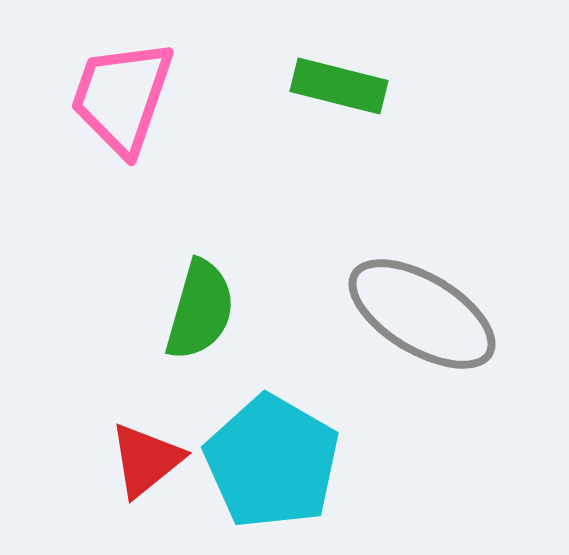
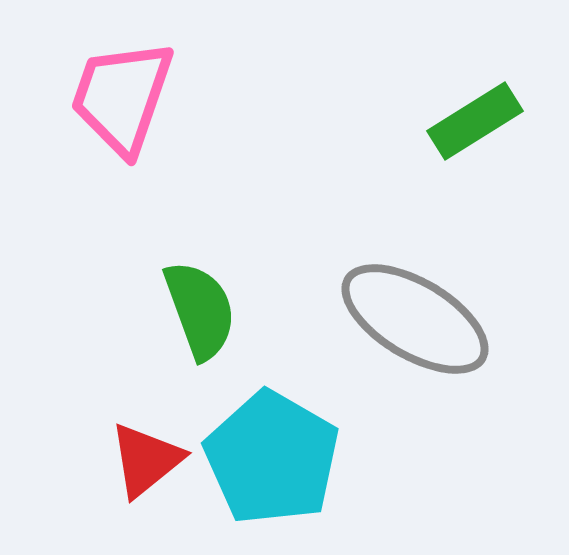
green rectangle: moved 136 px right, 35 px down; rotated 46 degrees counterclockwise
green semicircle: rotated 36 degrees counterclockwise
gray ellipse: moved 7 px left, 5 px down
cyan pentagon: moved 4 px up
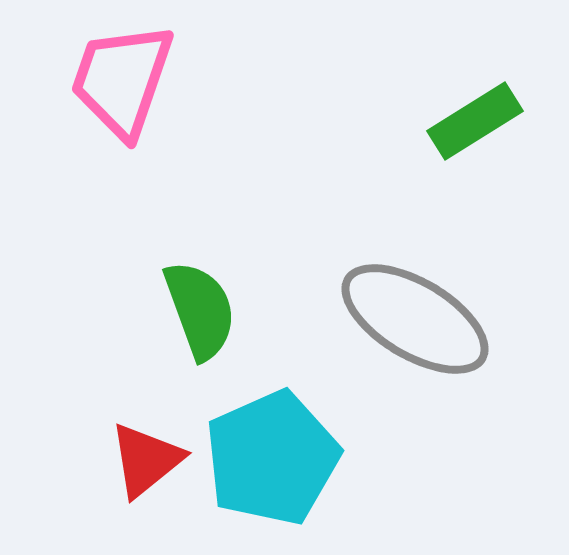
pink trapezoid: moved 17 px up
cyan pentagon: rotated 18 degrees clockwise
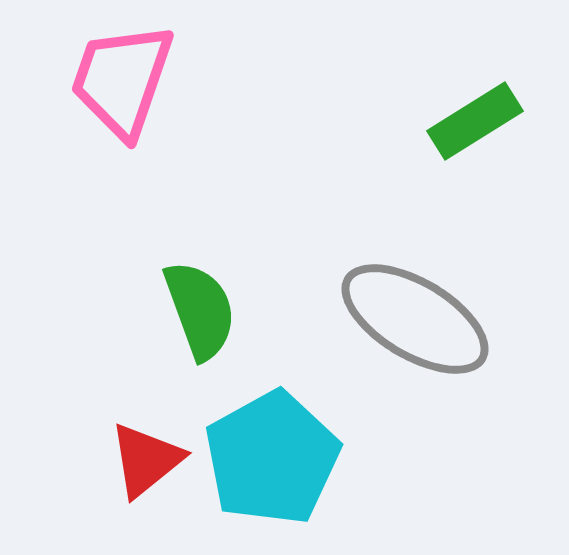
cyan pentagon: rotated 5 degrees counterclockwise
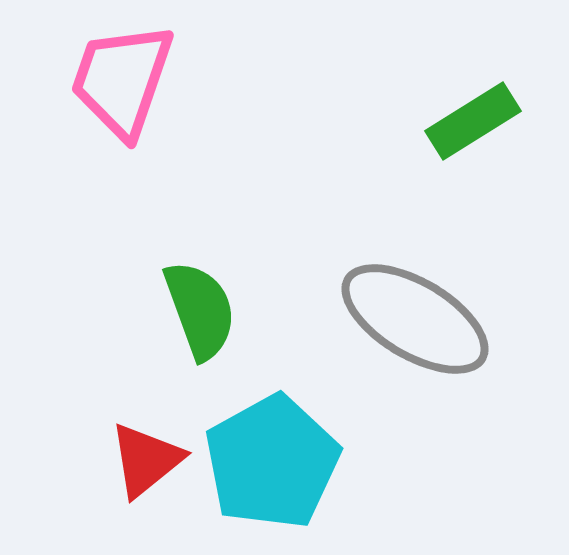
green rectangle: moved 2 px left
cyan pentagon: moved 4 px down
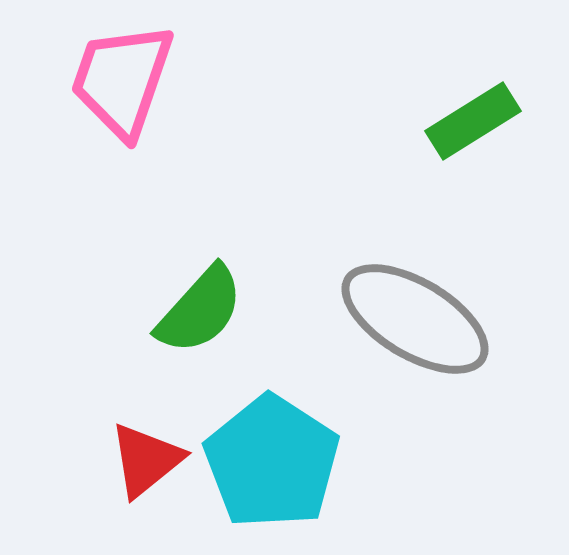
green semicircle: rotated 62 degrees clockwise
cyan pentagon: rotated 10 degrees counterclockwise
